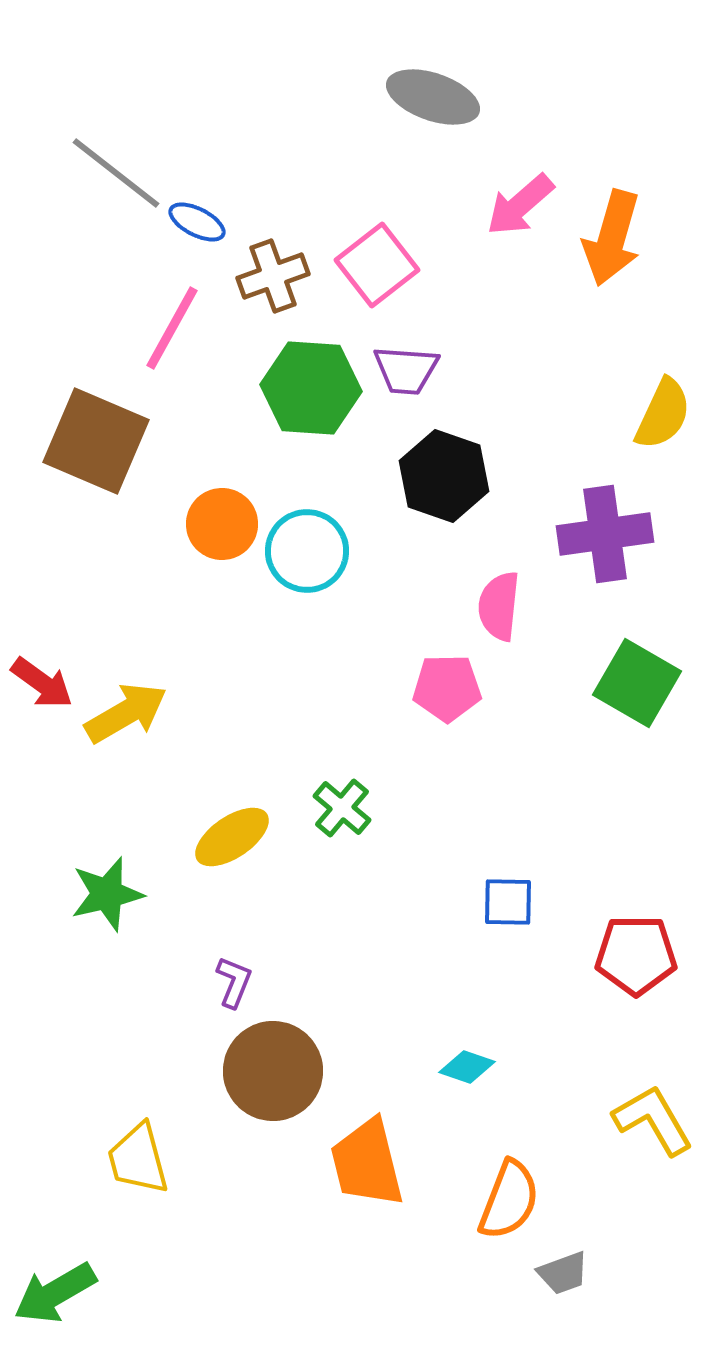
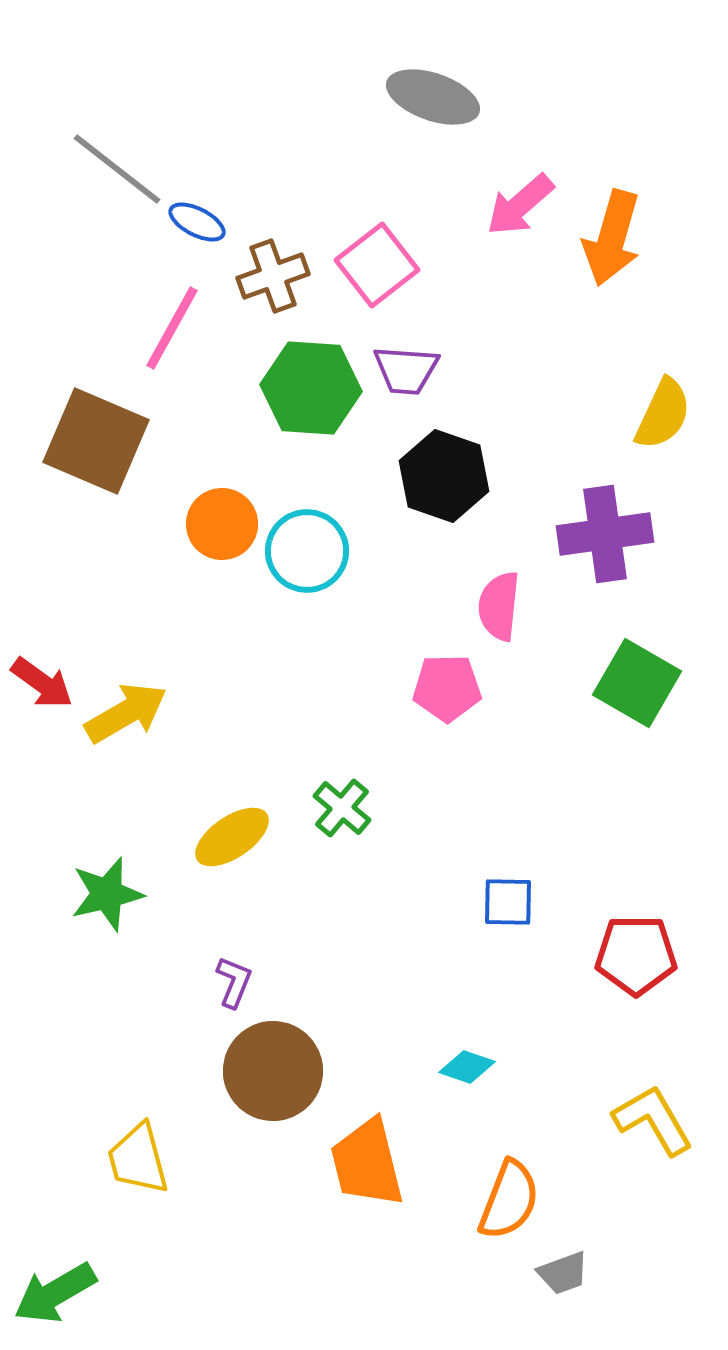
gray line: moved 1 px right, 4 px up
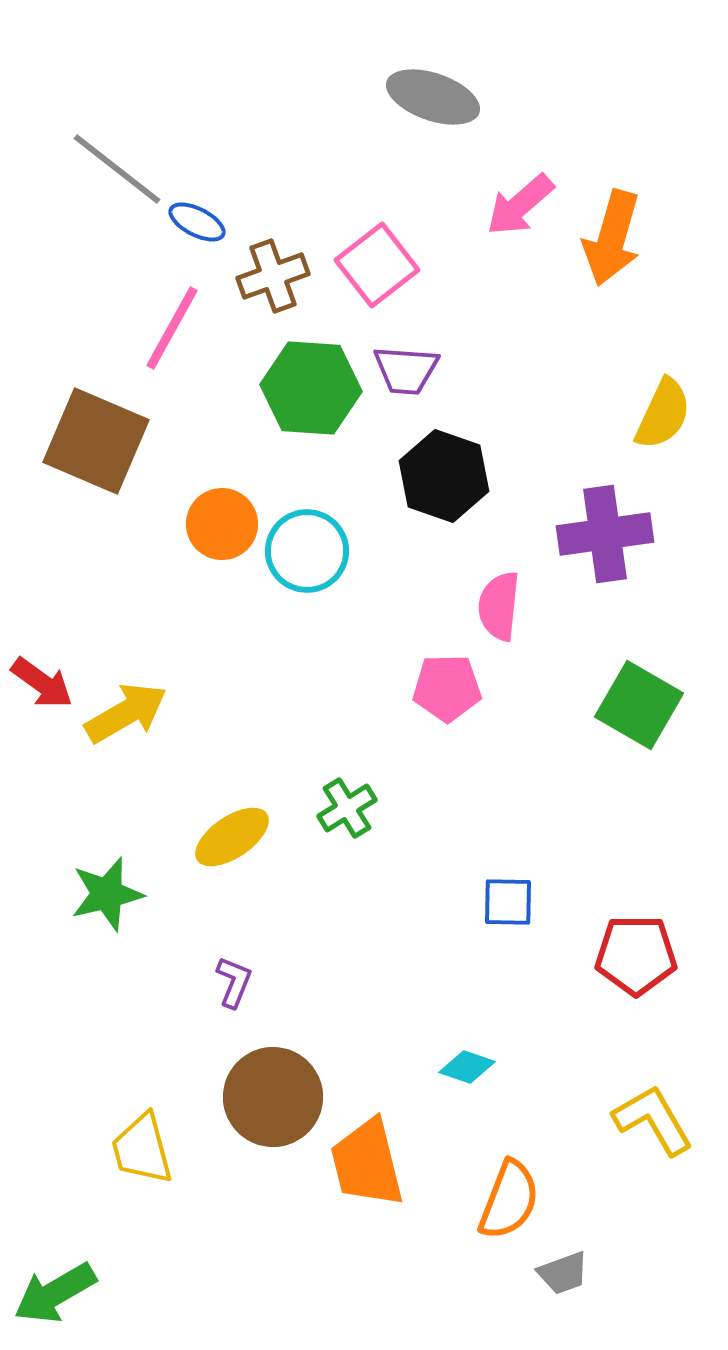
green square: moved 2 px right, 22 px down
green cross: moved 5 px right; rotated 18 degrees clockwise
brown circle: moved 26 px down
yellow trapezoid: moved 4 px right, 10 px up
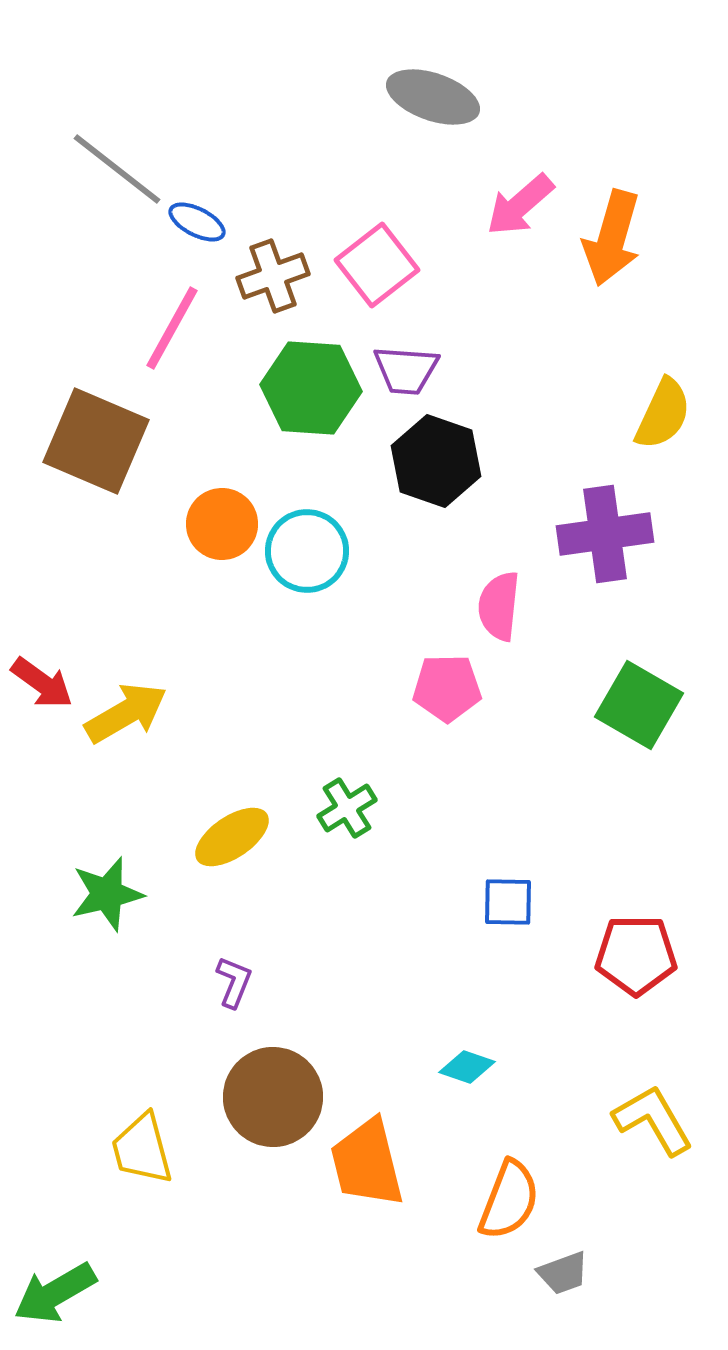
black hexagon: moved 8 px left, 15 px up
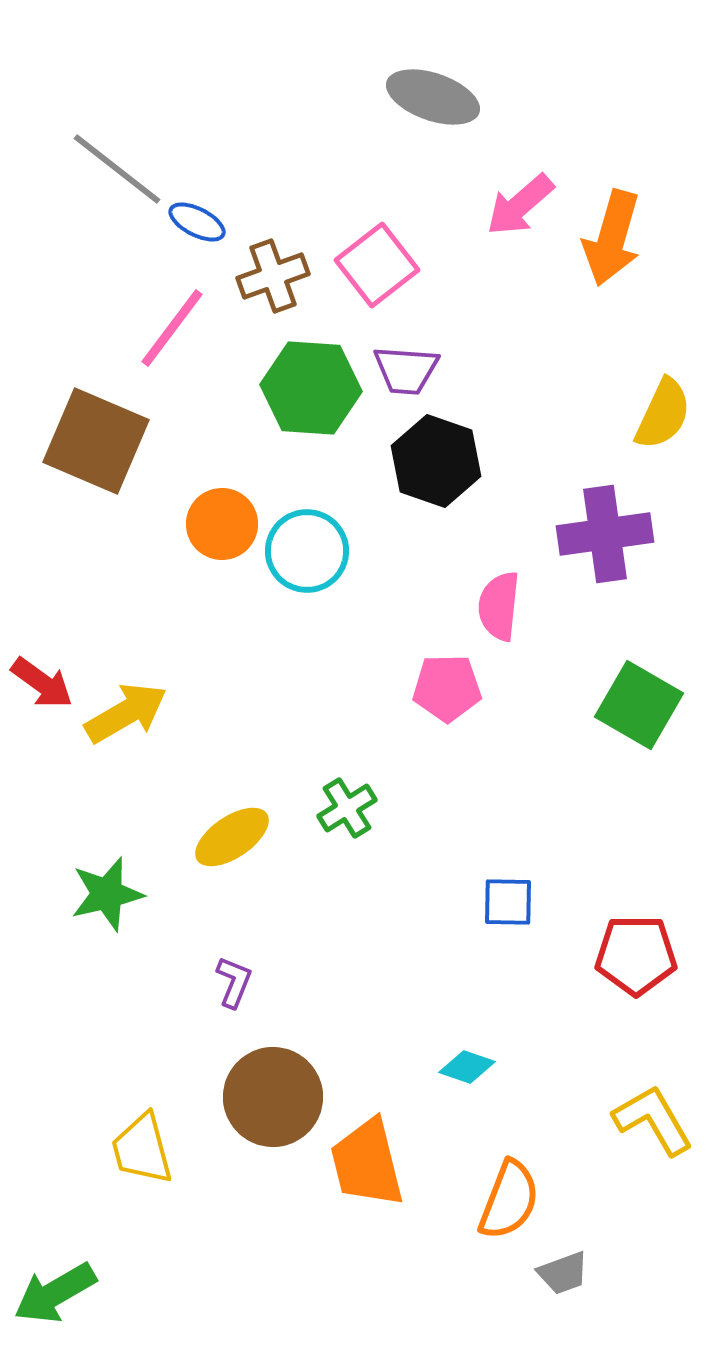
pink line: rotated 8 degrees clockwise
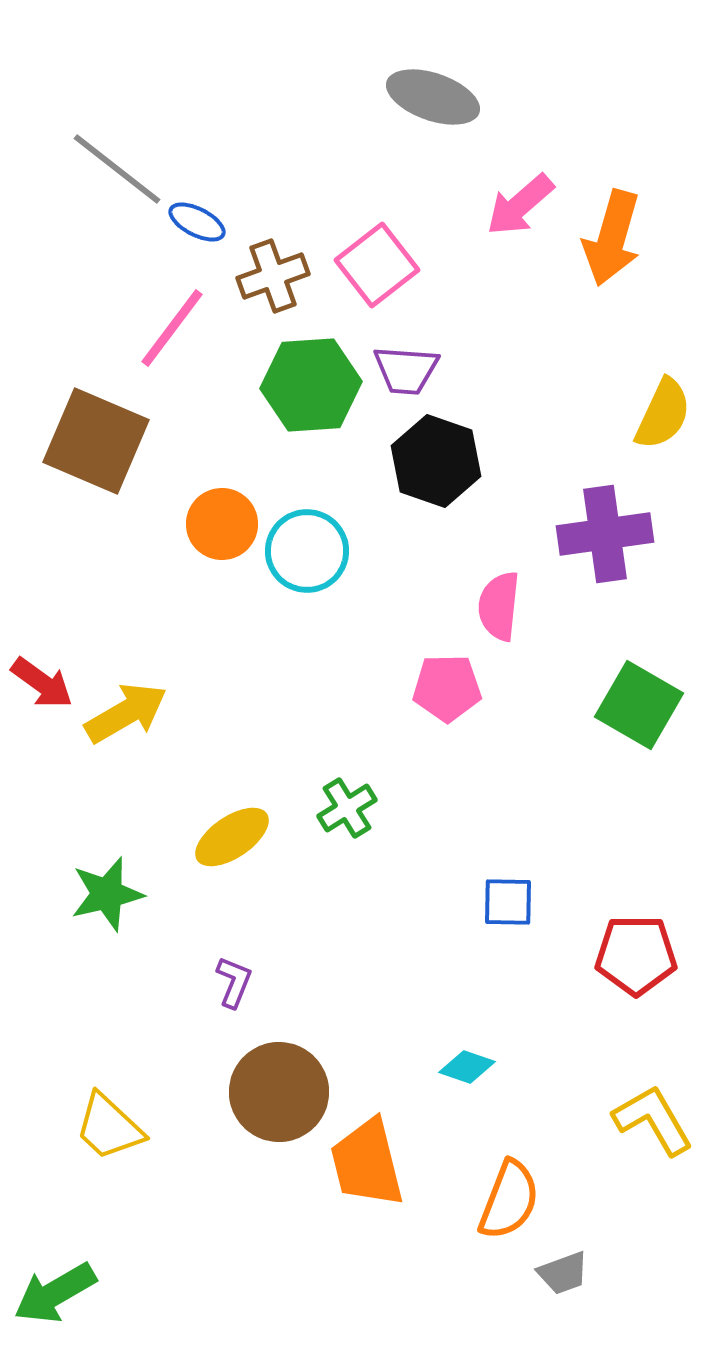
green hexagon: moved 3 px up; rotated 8 degrees counterclockwise
brown circle: moved 6 px right, 5 px up
yellow trapezoid: moved 33 px left, 22 px up; rotated 32 degrees counterclockwise
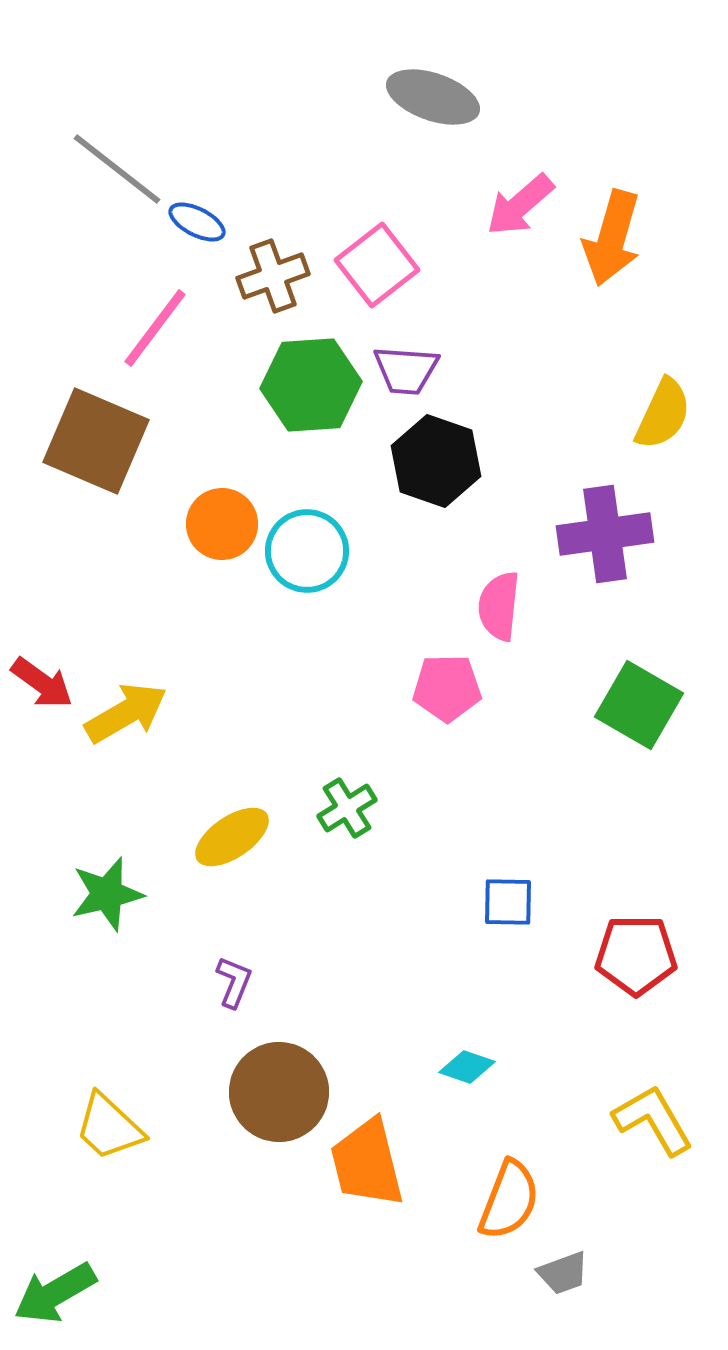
pink line: moved 17 px left
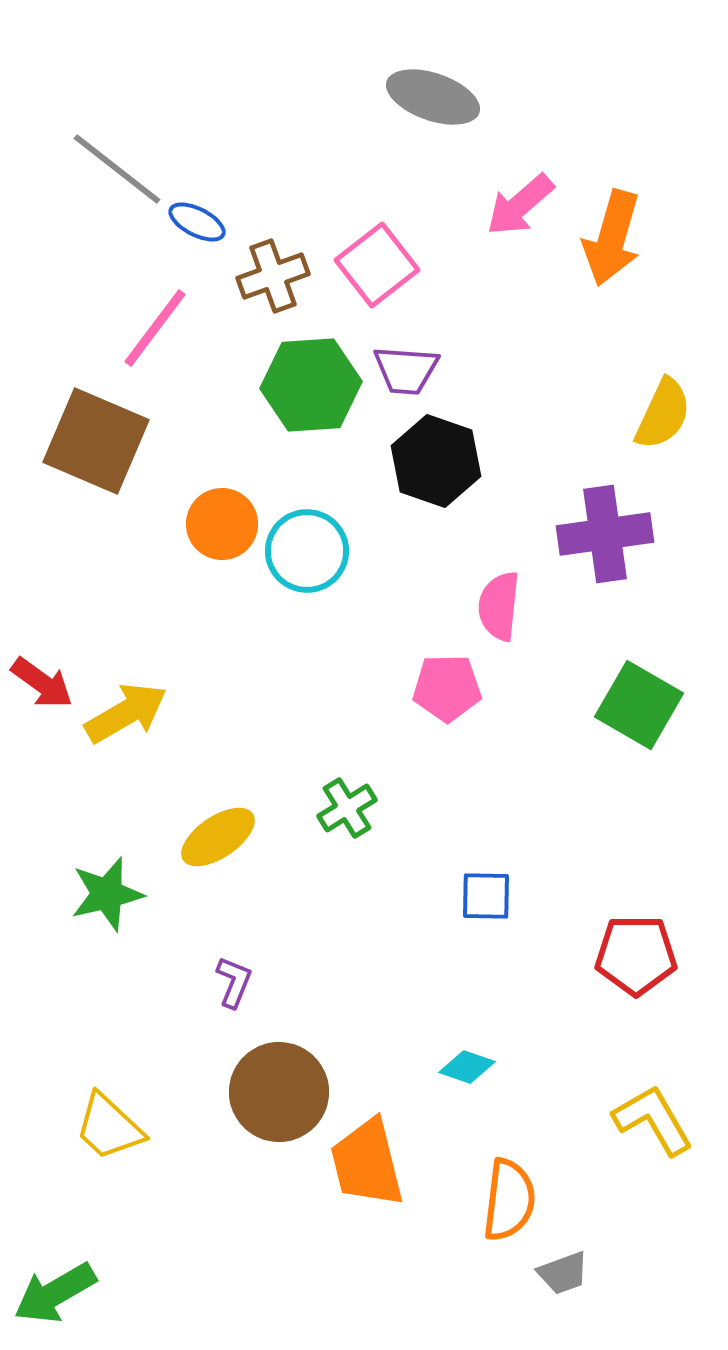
yellow ellipse: moved 14 px left
blue square: moved 22 px left, 6 px up
orange semicircle: rotated 14 degrees counterclockwise
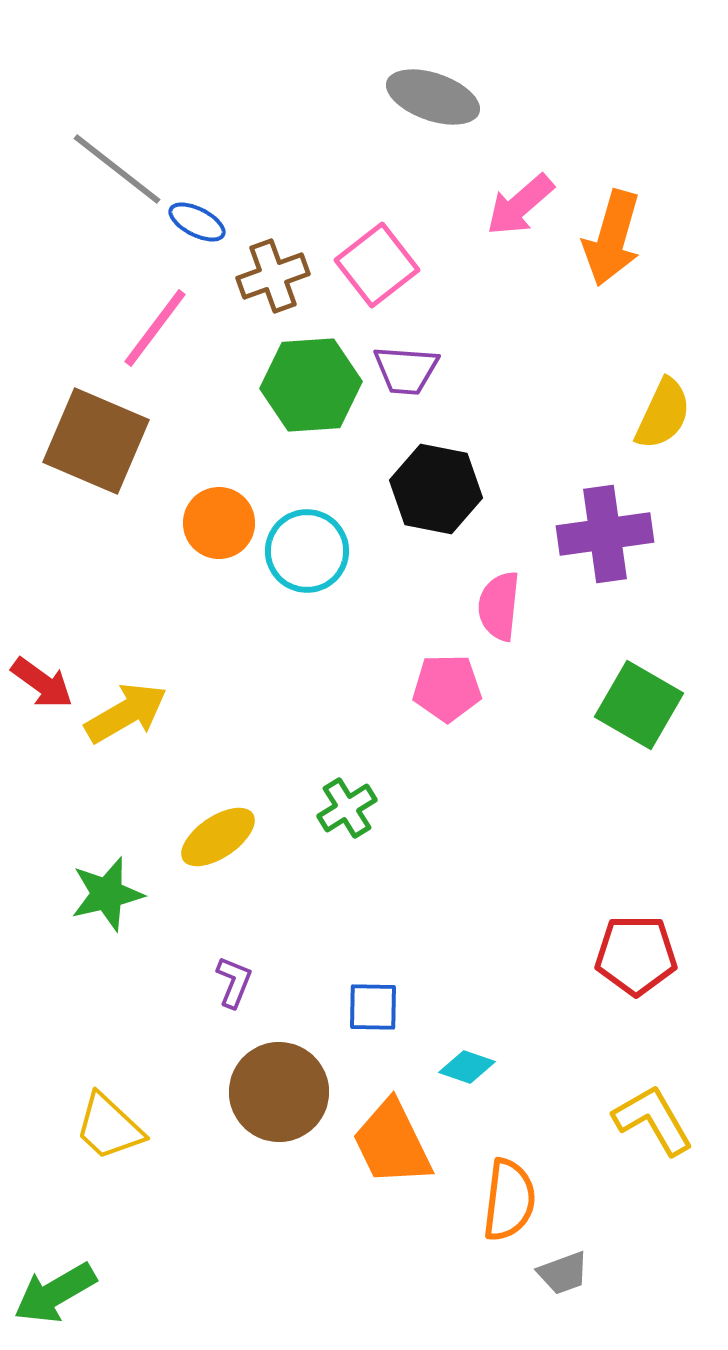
black hexagon: moved 28 px down; rotated 8 degrees counterclockwise
orange circle: moved 3 px left, 1 px up
blue square: moved 113 px left, 111 px down
orange trapezoid: moved 25 px right, 20 px up; rotated 12 degrees counterclockwise
